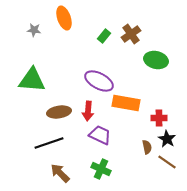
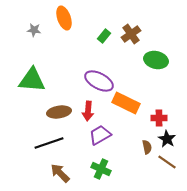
orange rectangle: rotated 16 degrees clockwise
purple trapezoid: rotated 55 degrees counterclockwise
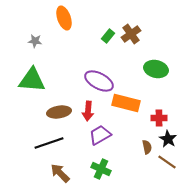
gray star: moved 1 px right, 11 px down
green rectangle: moved 4 px right
green ellipse: moved 9 px down
orange rectangle: rotated 12 degrees counterclockwise
black star: moved 1 px right
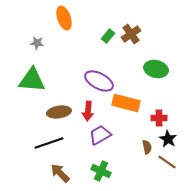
gray star: moved 2 px right, 2 px down
green cross: moved 2 px down
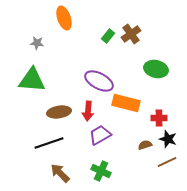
black star: rotated 12 degrees counterclockwise
brown semicircle: moved 2 px left, 2 px up; rotated 96 degrees counterclockwise
brown line: rotated 60 degrees counterclockwise
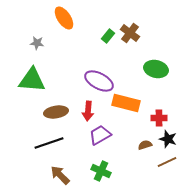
orange ellipse: rotated 15 degrees counterclockwise
brown cross: moved 1 px left, 1 px up; rotated 18 degrees counterclockwise
brown ellipse: moved 3 px left
brown arrow: moved 2 px down
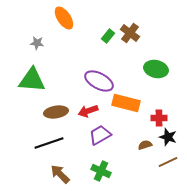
red arrow: rotated 66 degrees clockwise
black star: moved 2 px up
brown line: moved 1 px right
brown arrow: moved 1 px up
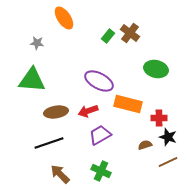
orange rectangle: moved 2 px right, 1 px down
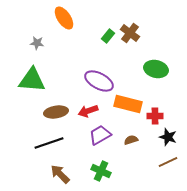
red cross: moved 4 px left, 2 px up
brown semicircle: moved 14 px left, 5 px up
